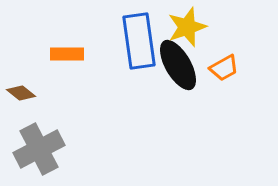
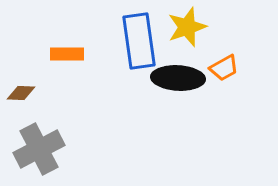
black ellipse: moved 13 px down; rotated 57 degrees counterclockwise
brown diamond: rotated 36 degrees counterclockwise
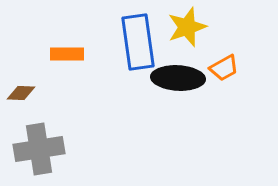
blue rectangle: moved 1 px left, 1 px down
gray cross: rotated 18 degrees clockwise
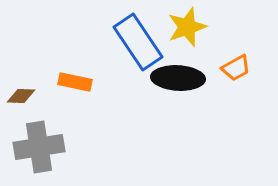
blue rectangle: rotated 26 degrees counterclockwise
orange rectangle: moved 8 px right, 28 px down; rotated 12 degrees clockwise
orange trapezoid: moved 12 px right
brown diamond: moved 3 px down
gray cross: moved 2 px up
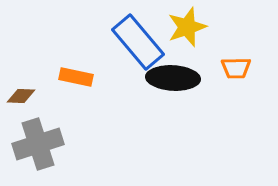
blue rectangle: rotated 6 degrees counterclockwise
orange trapezoid: rotated 28 degrees clockwise
black ellipse: moved 5 px left
orange rectangle: moved 1 px right, 5 px up
gray cross: moved 1 px left, 3 px up; rotated 9 degrees counterclockwise
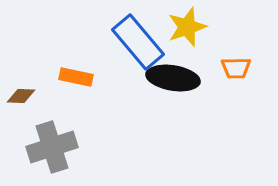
black ellipse: rotated 6 degrees clockwise
gray cross: moved 14 px right, 3 px down
